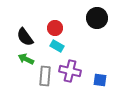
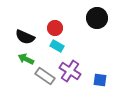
black semicircle: rotated 30 degrees counterclockwise
purple cross: rotated 20 degrees clockwise
gray rectangle: rotated 60 degrees counterclockwise
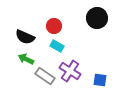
red circle: moved 1 px left, 2 px up
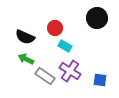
red circle: moved 1 px right, 2 px down
cyan rectangle: moved 8 px right
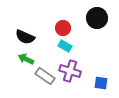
red circle: moved 8 px right
purple cross: rotated 15 degrees counterclockwise
blue square: moved 1 px right, 3 px down
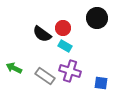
black semicircle: moved 17 px right, 3 px up; rotated 12 degrees clockwise
green arrow: moved 12 px left, 9 px down
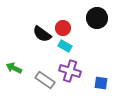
gray rectangle: moved 4 px down
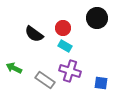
black semicircle: moved 8 px left
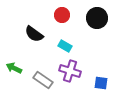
red circle: moved 1 px left, 13 px up
gray rectangle: moved 2 px left
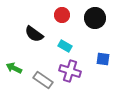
black circle: moved 2 px left
blue square: moved 2 px right, 24 px up
